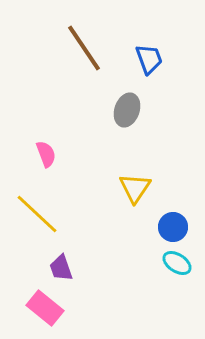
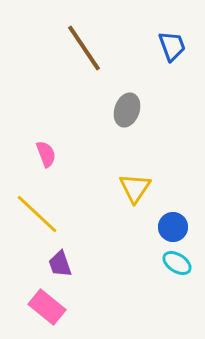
blue trapezoid: moved 23 px right, 13 px up
purple trapezoid: moved 1 px left, 4 px up
pink rectangle: moved 2 px right, 1 px up
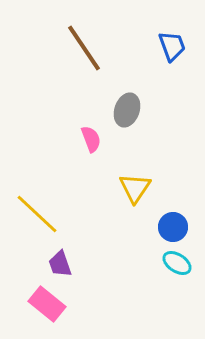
pink semicircle: moved 45 px right, 15 px up
pink rectangle: moved 3 px up
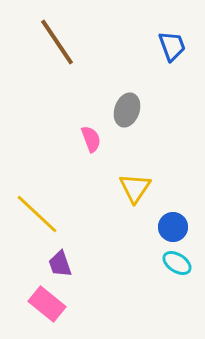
brown line: moved 27 px left, 6 px up
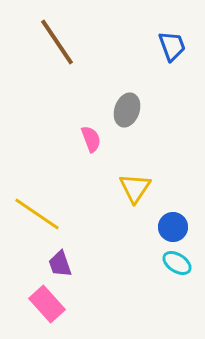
yellow line: rotated 9 degrees counterclockwise
pink rectangle: rotated 9 degrees clockwise
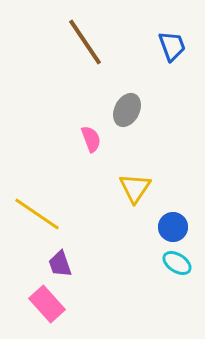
brown line: moved 28 px right
gray ellipse: rotated 8 degrees clockwise
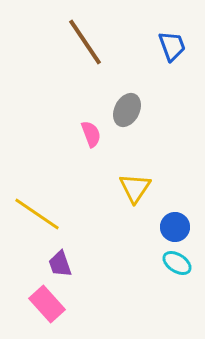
pink semicircle: moved 5 px up
blue circle: moved 2 px right
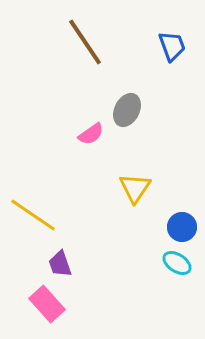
pink semicircle: rotated 76 degrees clockwise
yellow line: moved 4 px left, 1 px down
blue circle: moved 7 px right
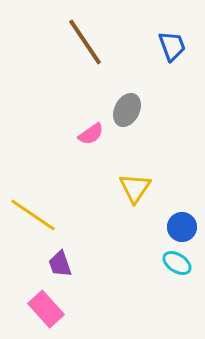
pink rectangle: moved 1 px left, 5 px down
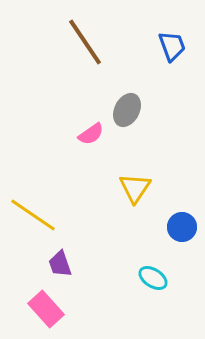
cyan ellipse: moved 24 px left, 15 px down
